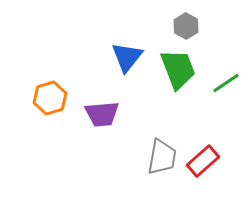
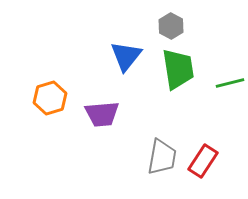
gray hexagon: moved 15 px left
blue triangle: moved 1 px left, 1 px up
green trapezoid: rotated 12 degrees clockwise
green line: moved 4 px right; rotated 20 degrees clockwise
red rectangle: rotated 16 degrees counterclockwise
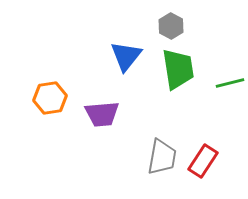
orange hexagon: rotated 8 degrees clockwise
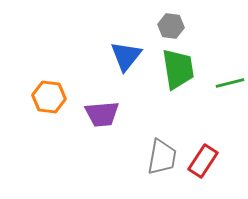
gray hexagon: rotated 20 degrees counterclockwise
orange hexagon: moved 1 px left, 1 px up; rotated 16 degrees clockwise
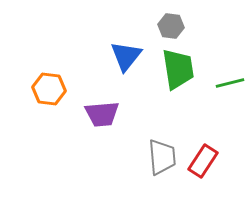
orange hexagon: moved 8 px up
gray trapezoid: rotated 15 degrees counterclockwise
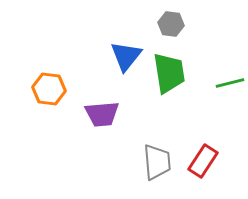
gray hexagon: moved 2 px up
green trapezoid: moved 9 px left, 4 px down
gray trapezoid: moved 5 px left, 5 px down
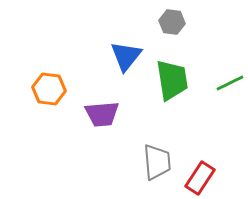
gray hexagon: moved 1 px right, 2 px up
green trapezoid: moved 3 px right, 7 px down
green line: rotated 12 degrees counterclockwise
red rectangle: moved 3 px left, 17 px down
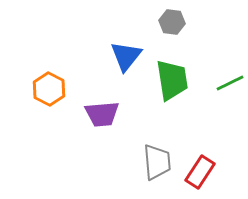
orange hexagon: rotated 20 degrees clockwise
red rectangle: moved 6 px up
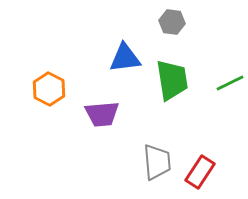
blue triangle: moved 1 px left, 2 px down; rotated 44 degrees clockwise
